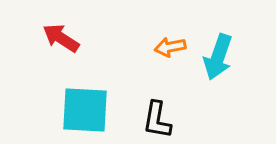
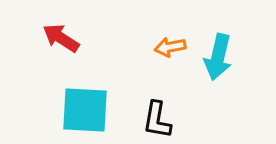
cyan arrow: rotated 6 degrees counterclockwise
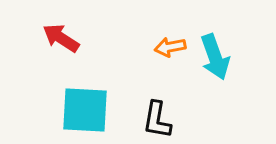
cyan arrow: moved 3 px left; rotated 33 degrees counterclockwise
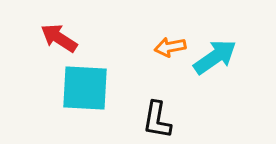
red arrow: moved 2 px left
cyan arrow: rotated 105 degrees counterclockwise
cyan square: moved 22 px up
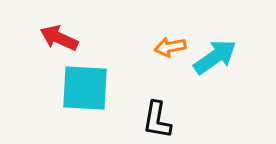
red arrow: rotated 9 degrees counterclockwise
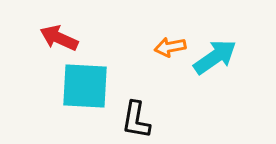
cyan square: moved 2 px up
black L-shape: moved 21 px left
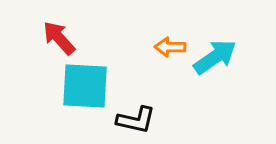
red arrow: rotated 24 degrees clockwise
orange arrow: rotated 12 degrees clockwise
black L-shape: rotated 87 degrees counterclockwise
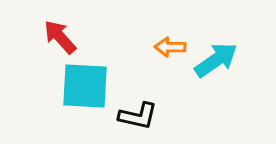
red arrow: moved 1 px right, 1 px up
cyan arrow: moved 1 px right, 3 px down
black L-shape: moved 2 px right, 4 px up
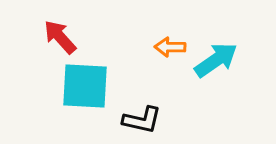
black L-shape: moved 4 px right, 4 px down
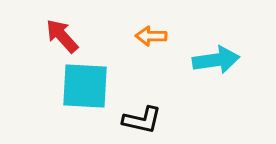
red arrow: moved 2 px right, 1 px up
orange arrow: moved 19 px left, 11 px up
cyan arrow: rotated 27 degrees clockwise
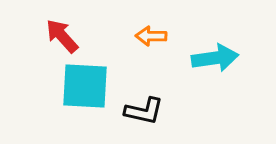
cyan arrow: moved 1 px left, 2 px up
black L-shape: moved 2 px right, 9 px up
